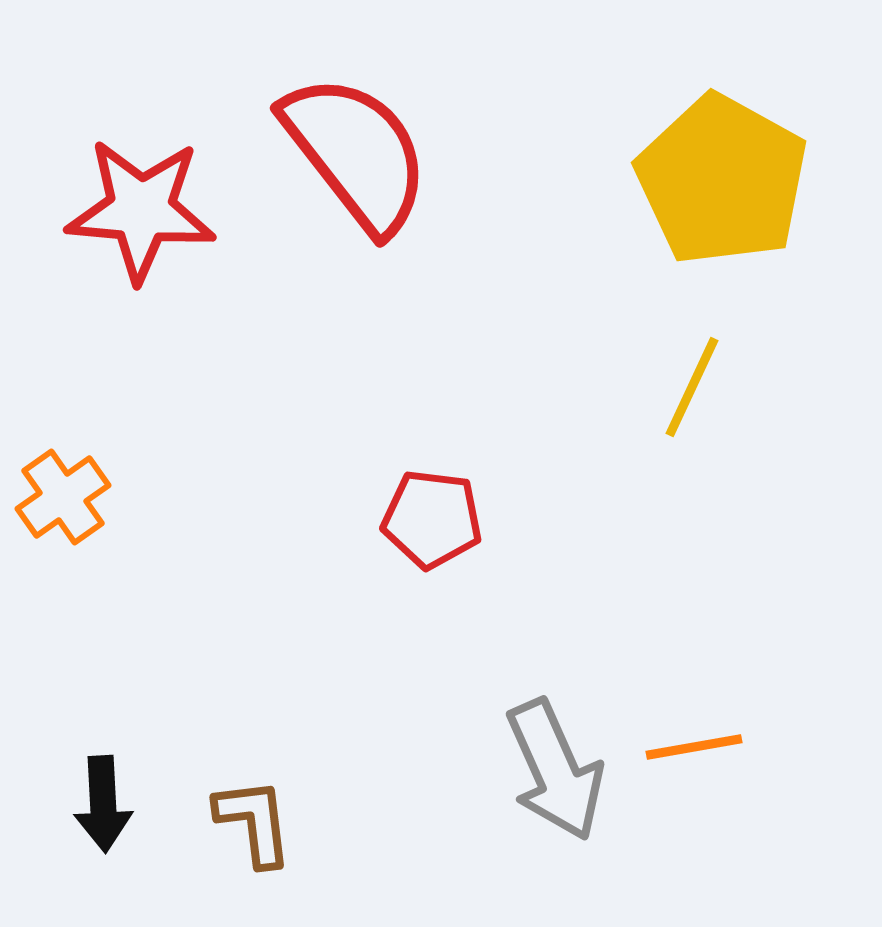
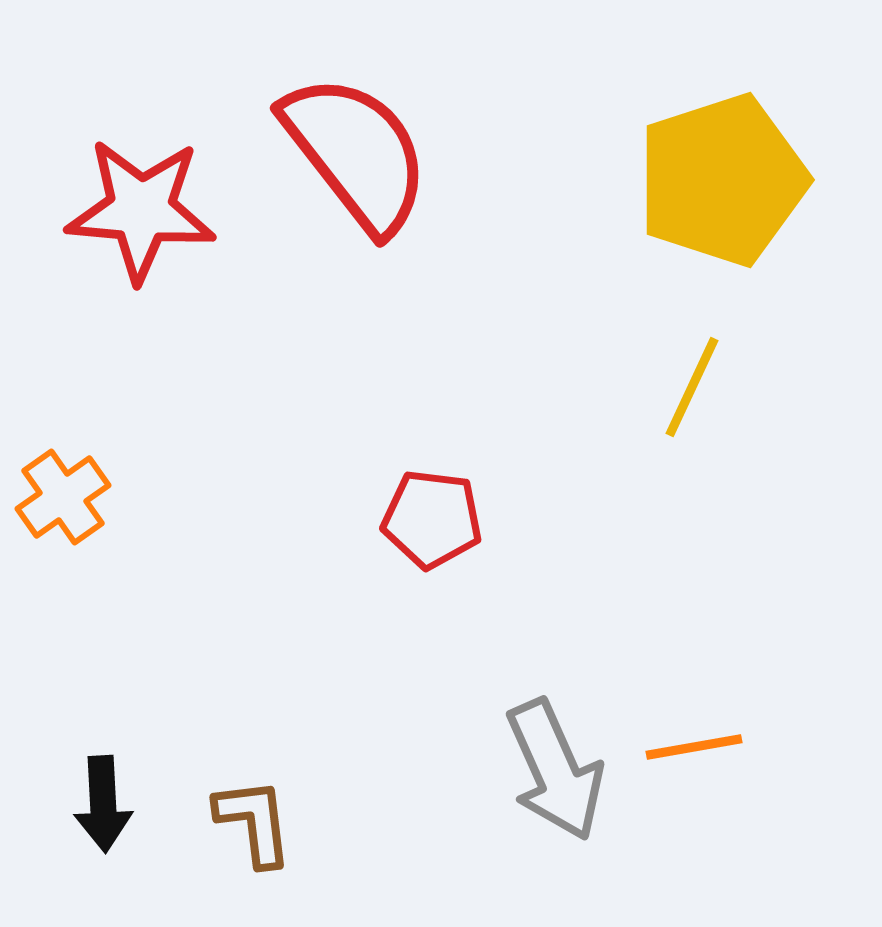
yellow pentagon: rotated 25 degrees clockwise
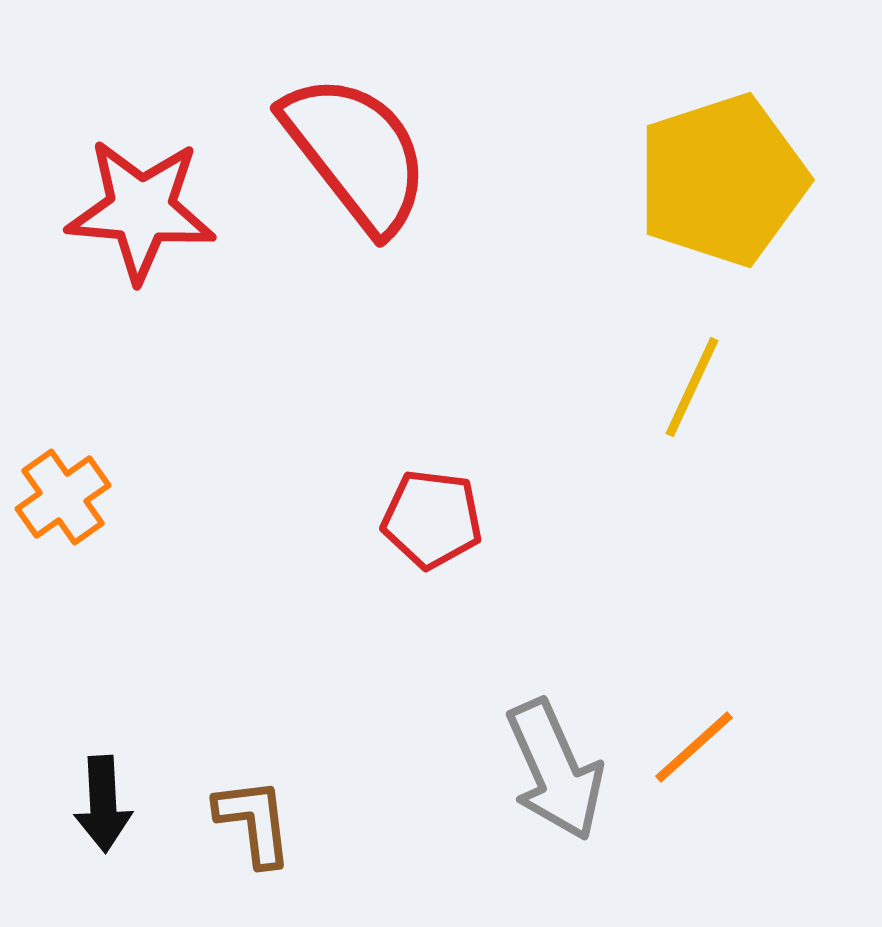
orange line: rotated 32 degrees counterclockwise
